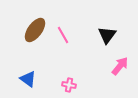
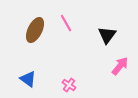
brown ellipse: rotated 10 degrees counterclockwise
pink line: moved 3 px right, 12 px up
pink cross: rotated 24 degrees clockwise
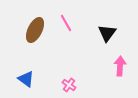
black triangle: moved 2 px up
pink arrow: rotated 36 degrees counterclockwise
blue triangle: moved 2 px left
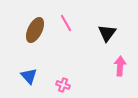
blue triangle: moved 3 px right, 3 px up; rotated 12 degrees clockwise
pink cross: moved 6 px left; rotated 16 degrees counterclockwise
